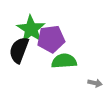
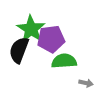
gray arrow: moved 9 px left
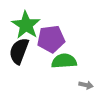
green star: moved 5 px left, 4 px up
black semicircle: moved 1 px down
gray arrow: moved 2 px down
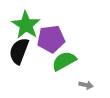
green semicircle: rotated 25 degrees counterclockwise
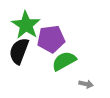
gray arrow: moved 1 px up
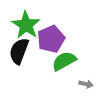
purple pentagon: rotated 16 degrees counterclockwise
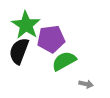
purple pentagon: rotated 16 degrees clockwise
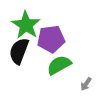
green semicircle: moved 5 px left, 4 px down
gray arrow: rotated 112 degrees clockwise
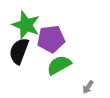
green star: rotated 12 degrees counterclockwise
gray arrow: moved 2 px right, 3 px down
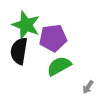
purple pentagon: moved 2 px right, 1 px up
black semicircle: rotated 12 degrees counterclockwise
green semicircle: moved 1 px down
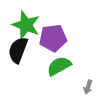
black semicircle: moved 1 px left, 1 px up; rotated 12 degrees clockwise
gray arrow: rotated 16 degrees counterclockwise
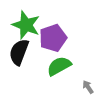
purple pentagon: rotated 12 degrees counterclockwise
black semicircle: moved 1 px right, 2 px down
gray arrow: rotated 128 degrees clockwise
